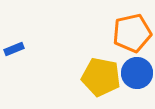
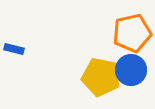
blue rectangle: rotated 36 degrees clockwise
blue circle: moved 6 px left, 3 px up
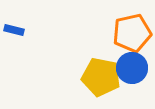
blue rectangle: moved 19 px up
blue circle: moved 1 px right, 2 px up
